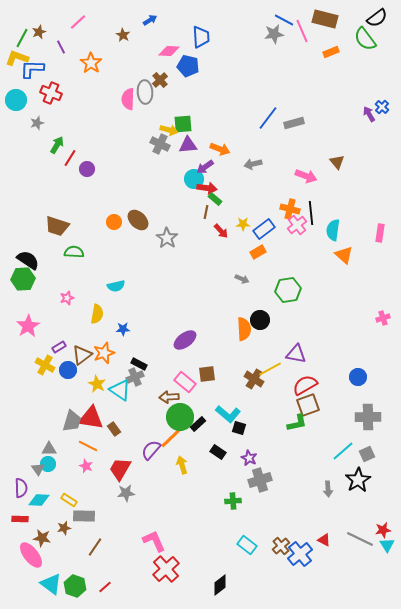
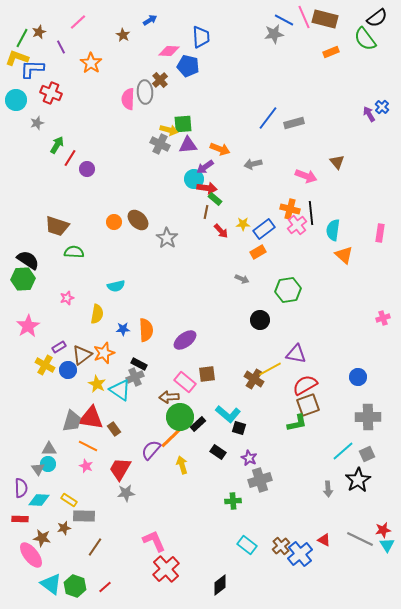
pink line at (302, 31): moved 2 px right, 14 px up
orange semicircle at (244, 329): moved 98 px left, 1 px down
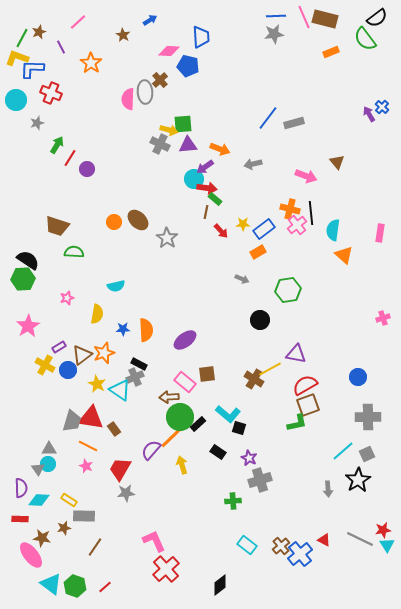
blue line at (284, 20): moved 8 px left, 4 px up; rotated 30 degrees counterclockwise
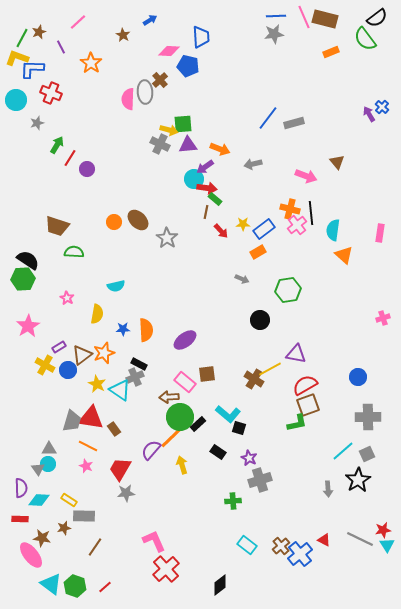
pink star at (67, 298): rotated 24 degrees counterclockwise
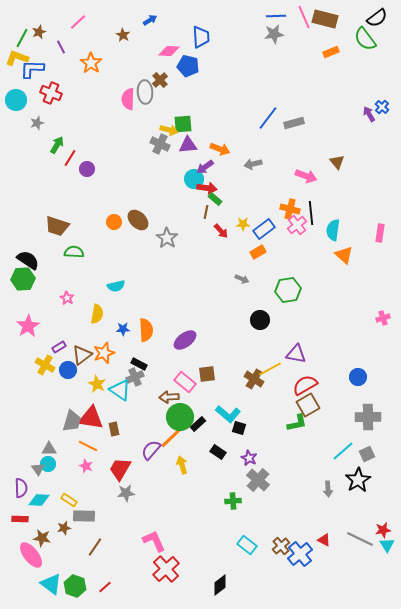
brown square at (308, 405): rotated 10 degrees counterclockwise
brown rectangle at (114, 429): rotated 24 degrees clockwise
gray cross at (260, 480): moved 2 px left; rotated 30 degrees counterclockwise
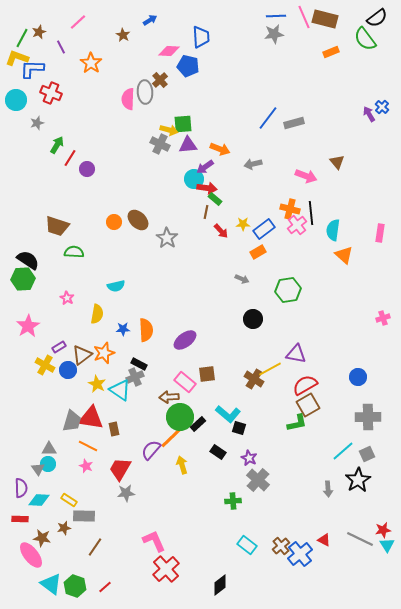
black circle at (260, 320): moved 7 px left, 1 px up
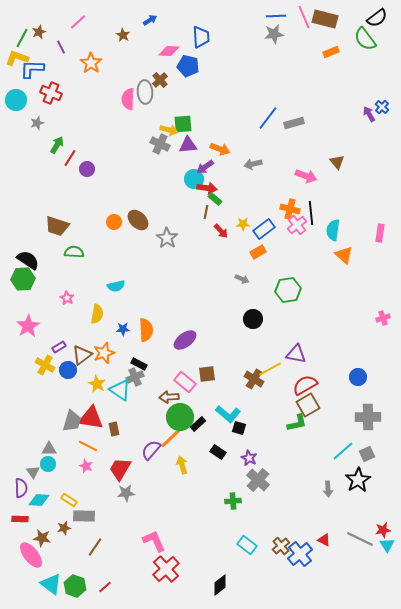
gray triangle at (38, 469): moved 5 px left, 3 px down
